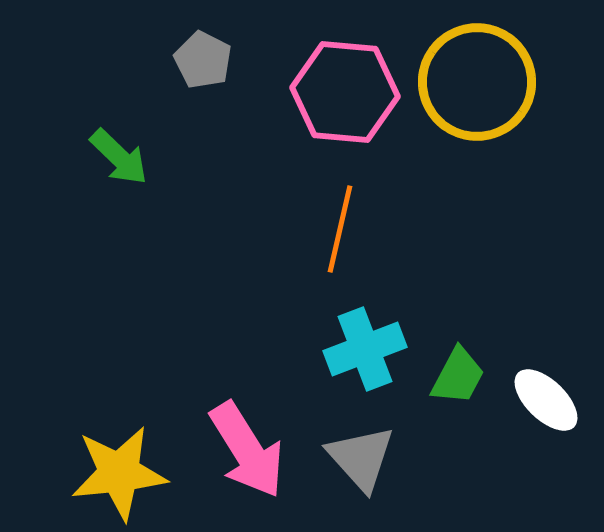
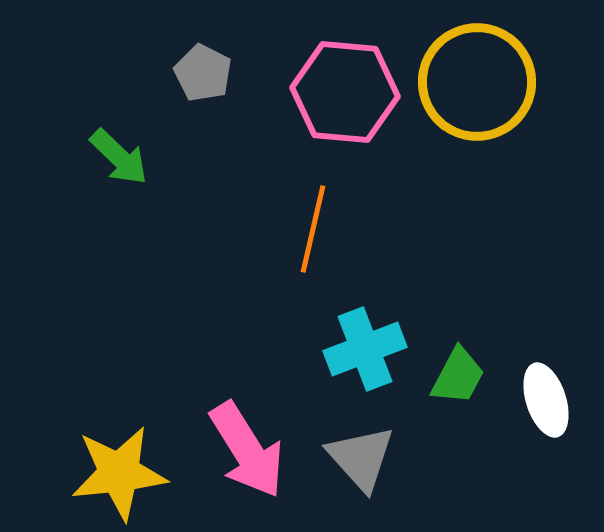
gray pentagon: moved 13 px down
orange line: moved 27 px left
white ellipse: rotated 28 degrees clockwise
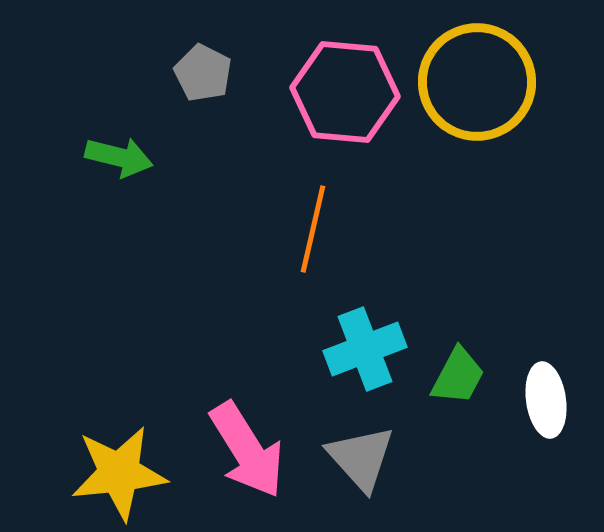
green arrow: rotated 30 degrees counterclockwise
white ellipse: rotated 10 degrees clockwise
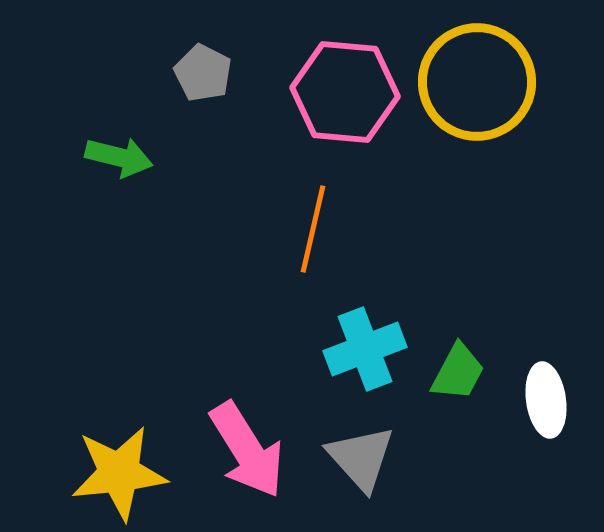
green trapezoid: moved 4 px up
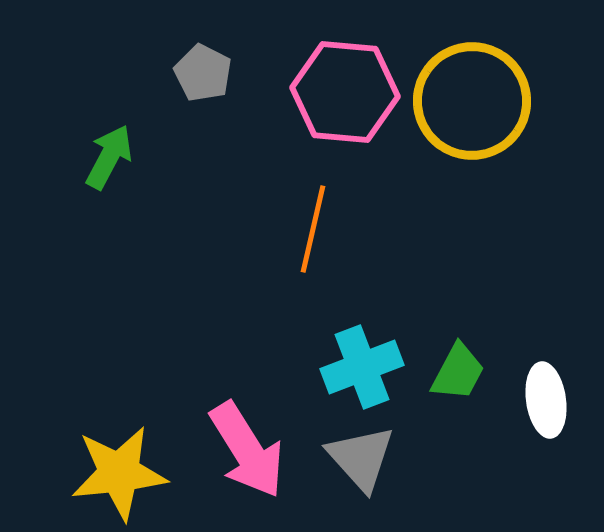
yellow circle: moved 5 px left, 19 px down
green arrow: moved 10 px left; rotated 76 degrees counterclockwise
cyan cross: moved 3 px left, 18 px down
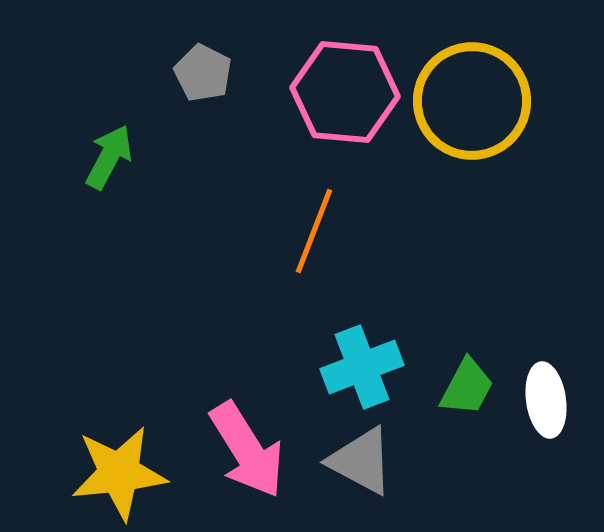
orange line: moved 1 px right, 2 px down; rotated 8 degrees clockwise
green trapezoid: moved 9 px right, 15 px down
gray triangle: moved 3 px down; rotated 20 degrees counterclockwise
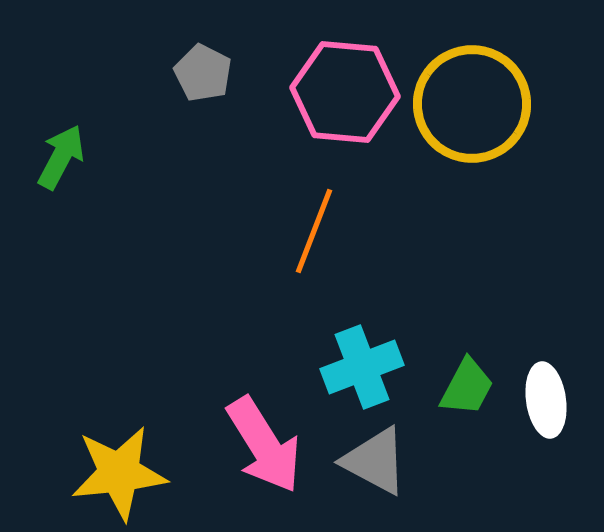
yellow circle: moved 3 px down
green arrow: moved 48 px left
pink arrow: moved 17 px right, 5 px up
gray triangle: moved 14 px right
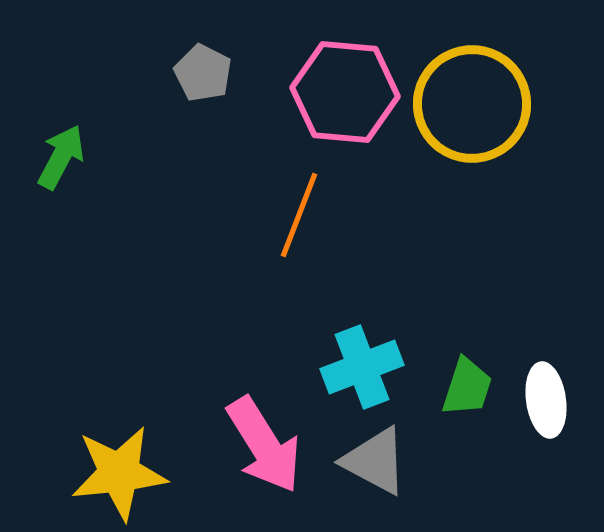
orange line: moved 15 px left, 16 px up
green trapezoid: rotated 10 degrees counterclockwise
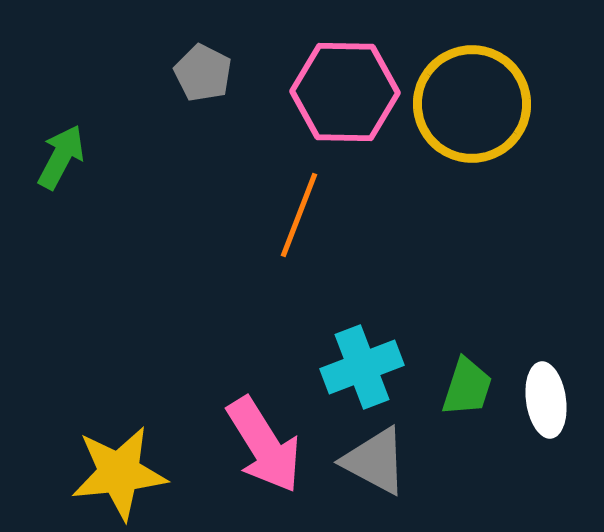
pink hexagon: rotated 4 degrees counterclockwise
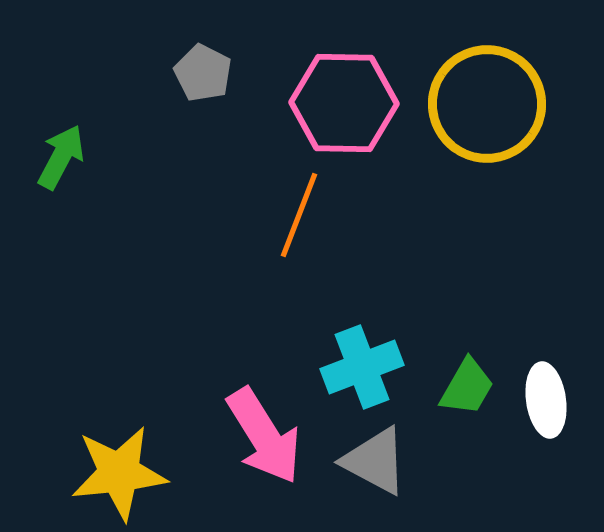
pink hexagon: moved 1 px left, 11 px down
yellow circle: moved 15 px right
green trapezoid: rotated 12 degrees clockwise
pink arrow: moved 9 px up
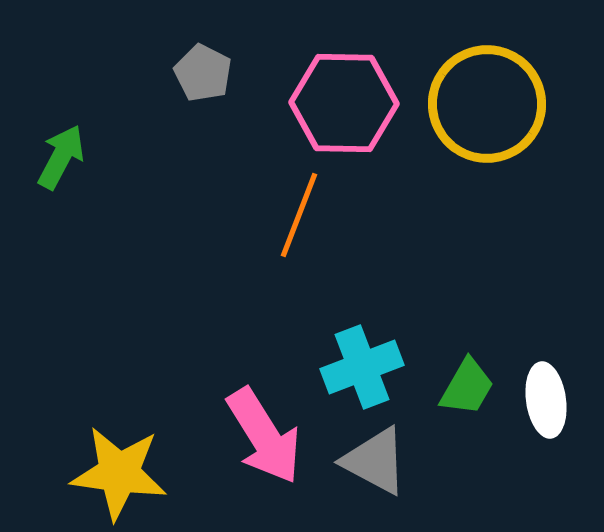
yellow star: rotated 14 degrees clockwise
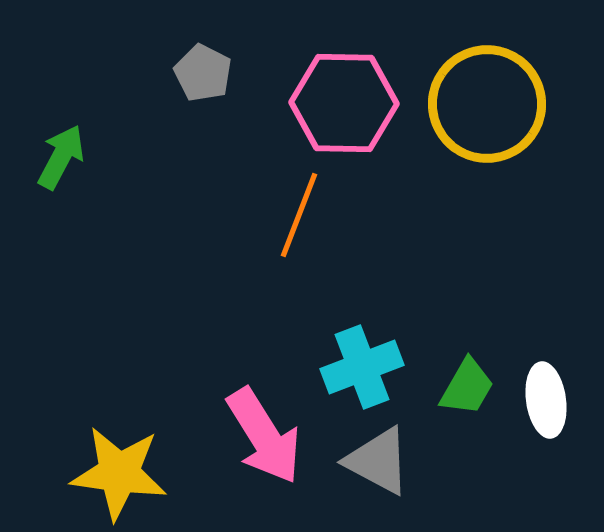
gray triangle: moved 3 px right
